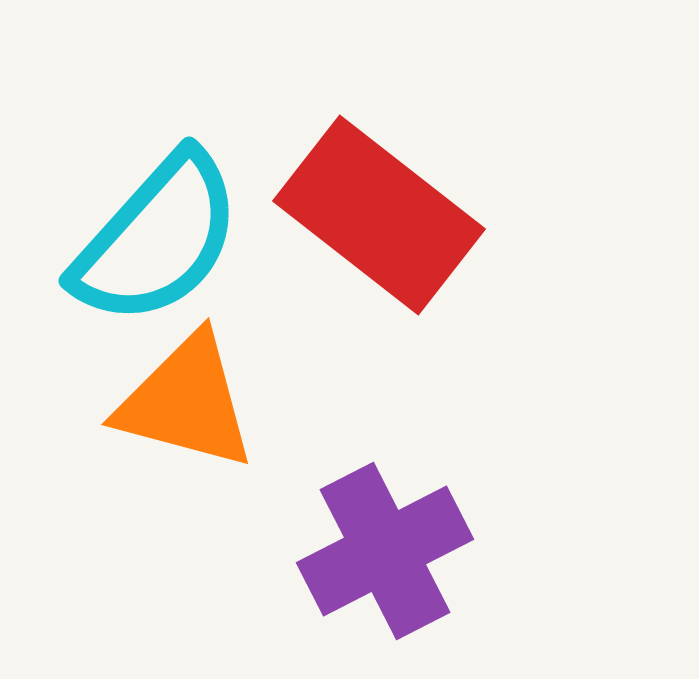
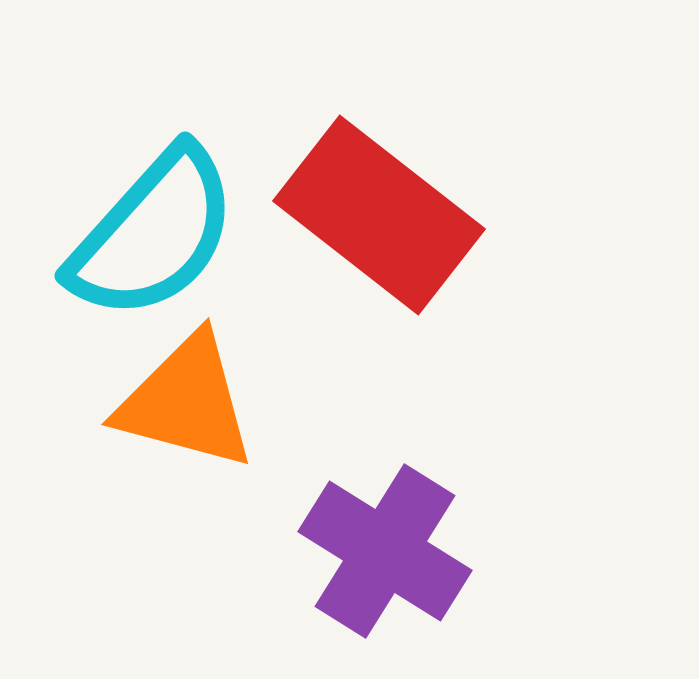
cyan semicircle: moved 4 px left, 5 px up
purple cross: rotated 31 degrees counterclockwise
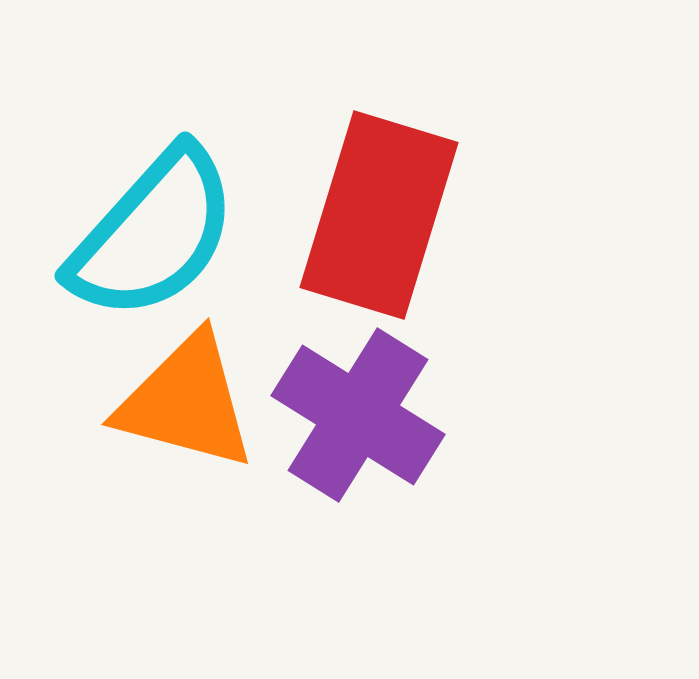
red rectangle: rotated 69 degrees clockwise
purple cross: moved 27 px left, 136 px up
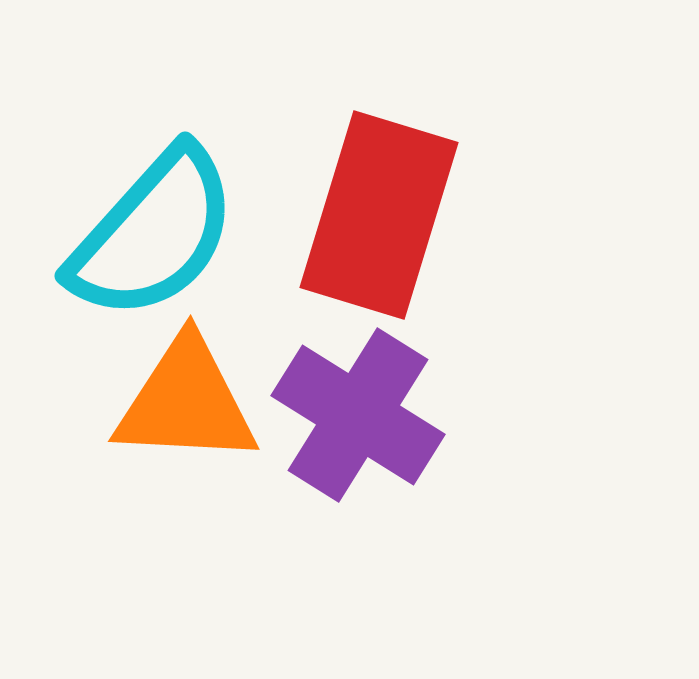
orange triangle: rotated 12 degrees counterclockwise
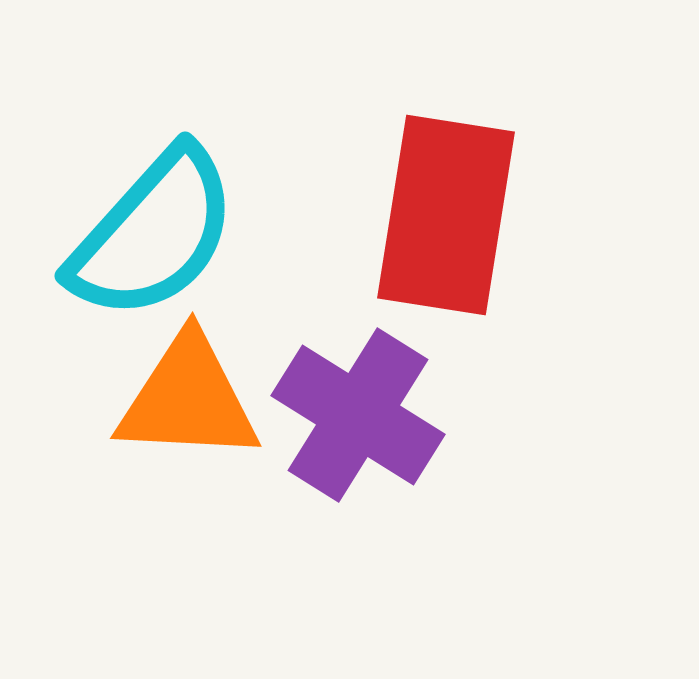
red rectangle: moved 67 px right; rotated 8 degrees counterclockwise
orange triangle: moved 2 px right, 3 px up
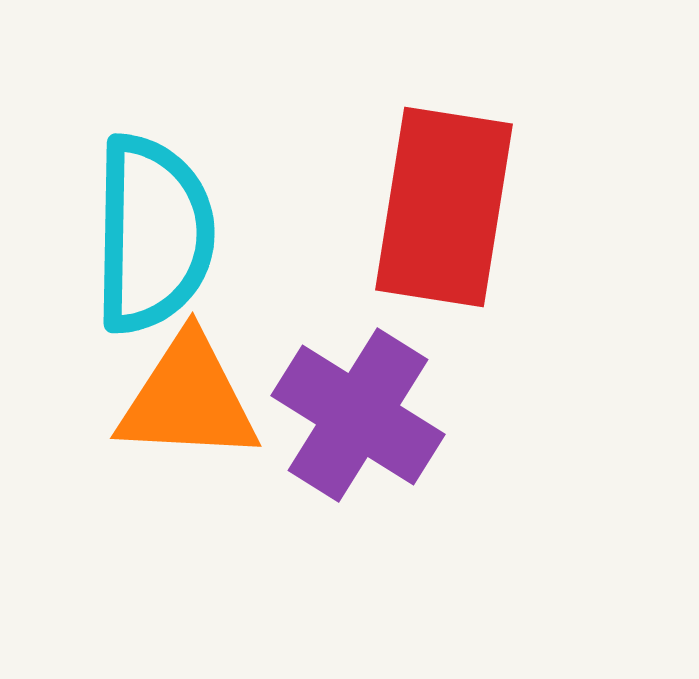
red rectangle: moved 2 px left, 8 px up
cyan semicircle: rotated 41 degrees counterclockwise
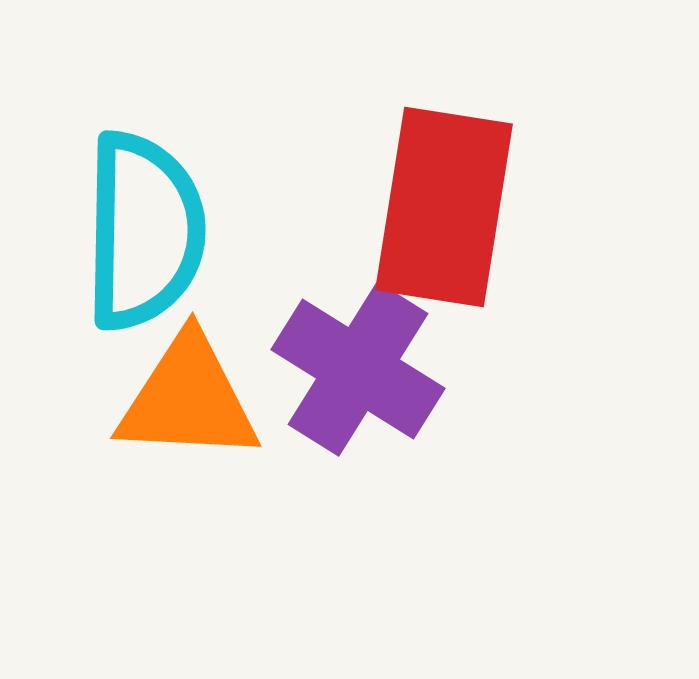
cyan semicircle: moved 9 px left, 3 px up
purple cross: moved 46 px up
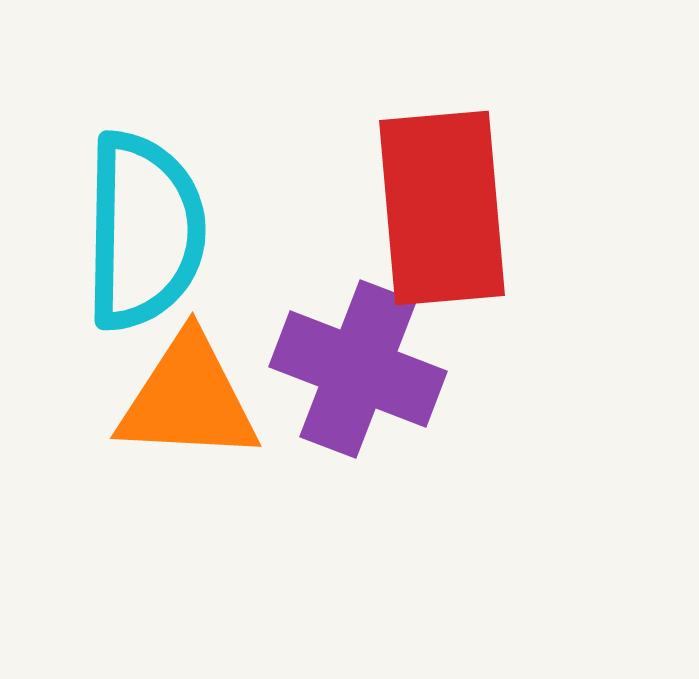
red rectangle: moved 2 px left, 1 px down; rotated 14 degrees counterclockwise
purple cross: rotated 11 degrees counterclockwise
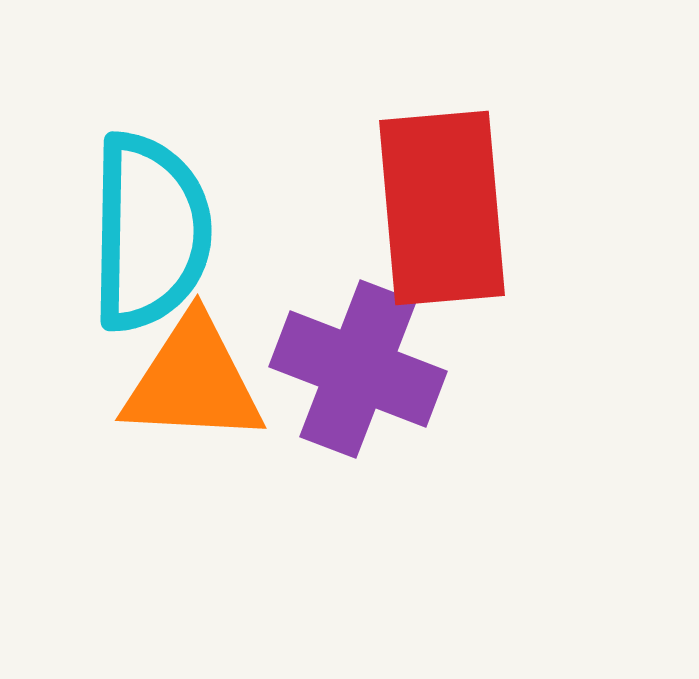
cyan semicircle: moved 6 px right, 1 px down
orange triangle: moved 5 px right, 18 px up
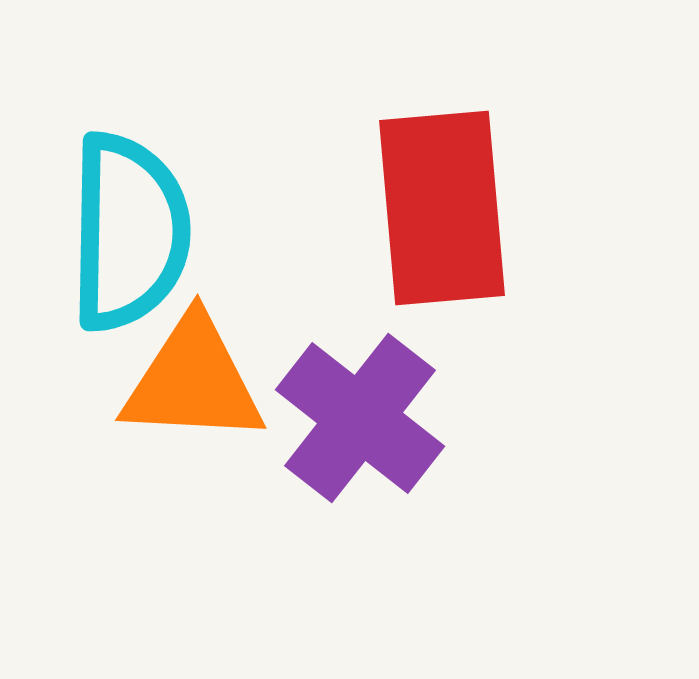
cyan semicircle: moved 21 px left
purple cross: moved 2 px right, 49 px down; rotated 17 degrees clockwise
